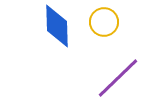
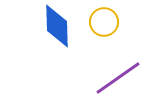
purple line: rotated 9 degrees clockwise
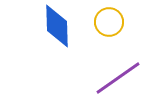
yellow circle: moved 5 px right
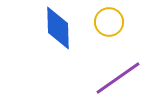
blue diamond: moved 1 px right, 2 px down
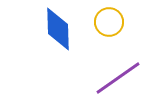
blue diamond: moved 1 px down
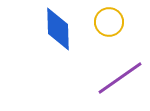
purple line: moved 2 px right
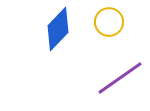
blue diamond: rotated 45 degrees clockwise
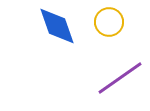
blue diamond: moved 1 px left, 3 px up; rotated 63 degrees counterclockwise
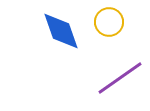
blue diamond: moved 4 px right, 5 px down
